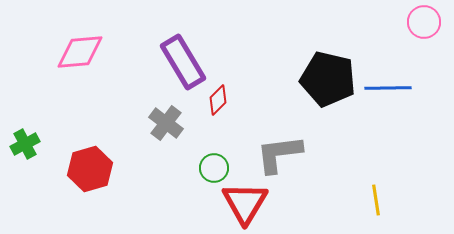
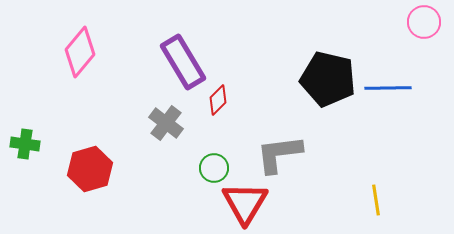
pink diamond: rotated 45 degrees counterclockwise
green cross: rotated 36 degrees clockwise
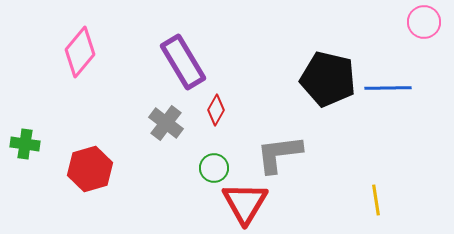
red diamond: moved 2 px left, 10 px down; rotated 16 degrees counterclockwise
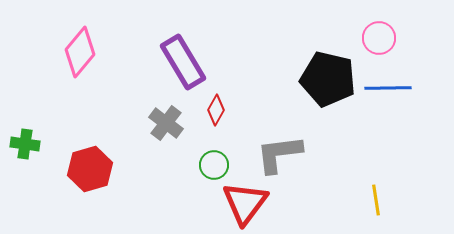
pink circle: moved 45 px left, 16 px down
green circle: moved 3 px up
red triangle: rotated 6 degrees clockwise
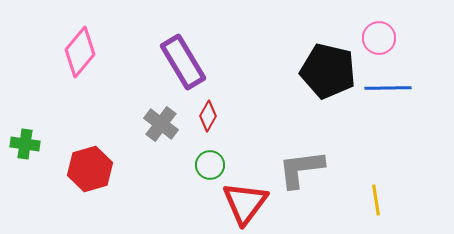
black pentagon: moved 8 px up
red diamond: moved 8 px left, 6 px down
gray cross: moved 5 px left, 1 px down
gray L-shape: moved 22 px right, 15 px down
green circle: moved 4 px left
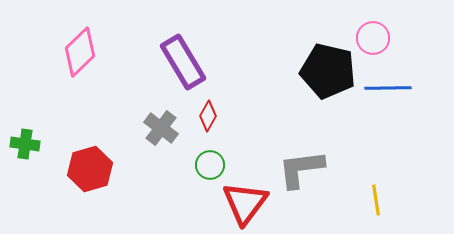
pink circle: moved 6 px left
pink diamond: rotated 6 degrees clockwise
gray cross: moved 4 px down
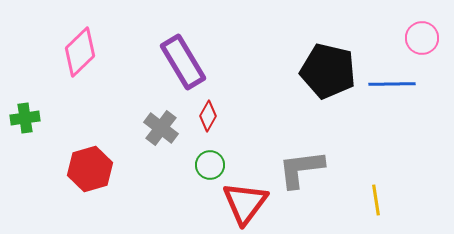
pink circle: moved 49 px right
blue line: moved 4 px right, 4 px up
green cross: moved 26 px up; rotated 16 degrees counterclockwise
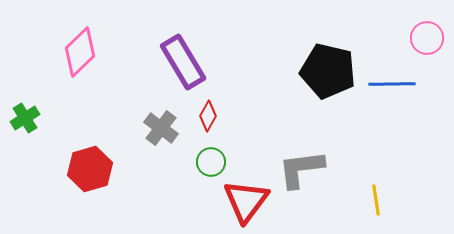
pink circle: moved 5 px right
green cross: rotated 24 degrees counterclockwise
green circle: moved 1 px right, 3 px up
red triangle: moved 1 px right, 2 px up
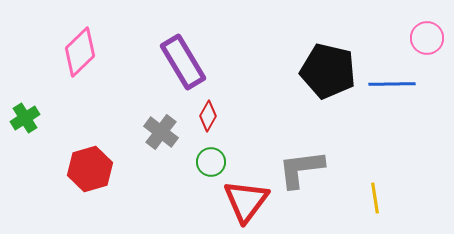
gray cross: moved 4 px down
yellow line: moved 1 px left, 2 px up
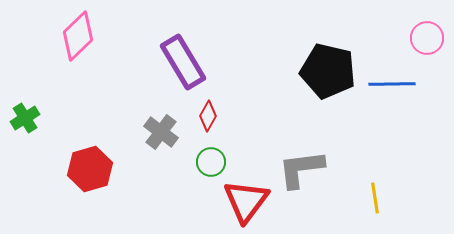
pink diamond: moved 2 px left, 16 px up
